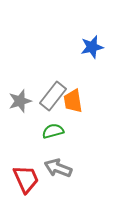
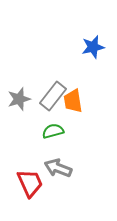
blue star: moved 1 px right
gray star: moved 1 px left, 2 px up
red trapezoid: moved 4 px right, 4 px down
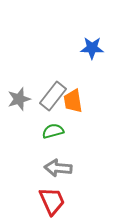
blue star: moved 1 px left, 1 px down; rotated 15 degrees clockwise
gray arrow: rotated 16 degrees counterclockwise
red trapezoid: moved 22 px right, 18 px down
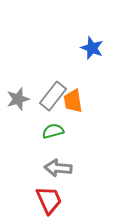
blue star: rotated 20 degrees clockwise
gray star: moved 1 px left
red trapezoid: moved 3 px left, 1 px up
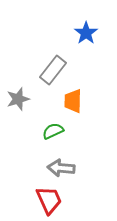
blue star: moved 6 px left, 15 px up; rotated 15 degrees clockwise
gray rectangle: moved 26 px up
orange trapezoid: rotated 10 degrees clockwise
green semicircle: rotated 10 degrees counterclockwise
gray arrow: moved 3 px right
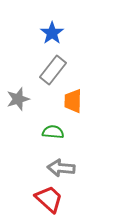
blue star: moved 34 px left
green semicircle: moved 1 px down; rotated 30 degrees clockwise
red trapezoid: moved 1 px up; rotated 24 degrees counterclockwise
